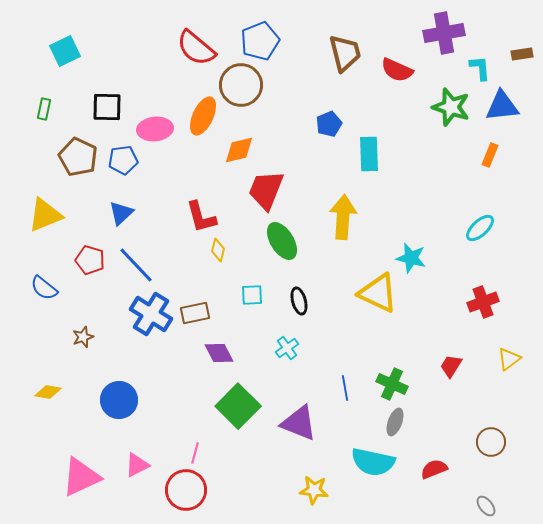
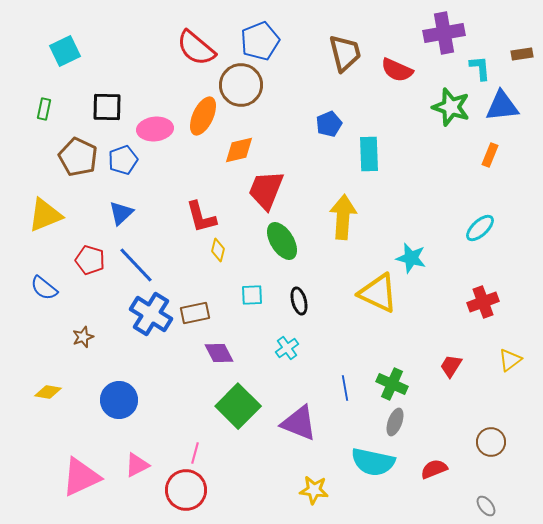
blue pentagon at (123, 160): rotated 12 degrees counterclockwise
yellow triangle at (509, 359): moved 1 px right, 1 px down
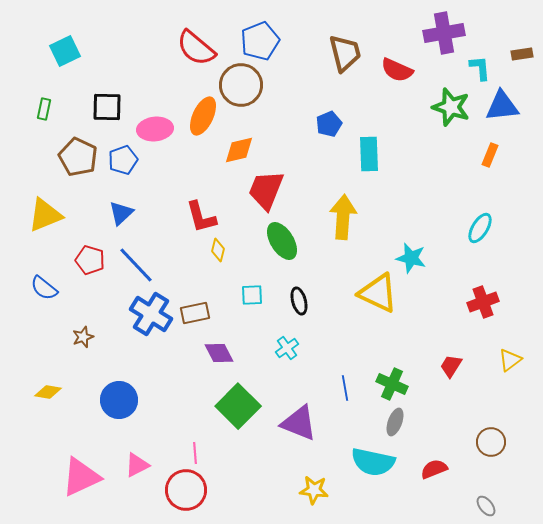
cyan ellipse at (480, 228): rotated 16 degrees counterclockwise
pink line at (195, 453): rotated 20 degrees counterclockwise
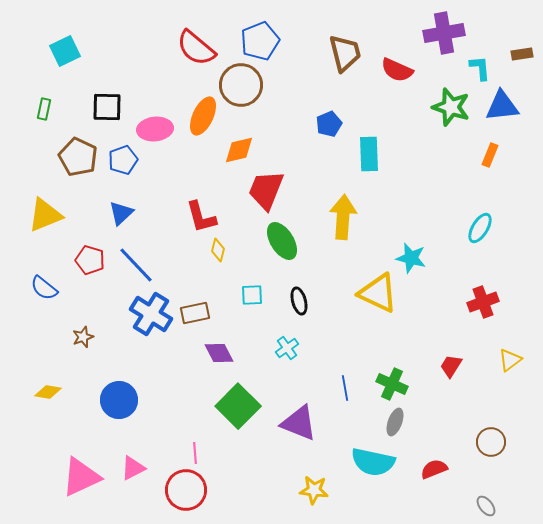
pink triangle at (137, 465): moved 4 px left, 3 px down
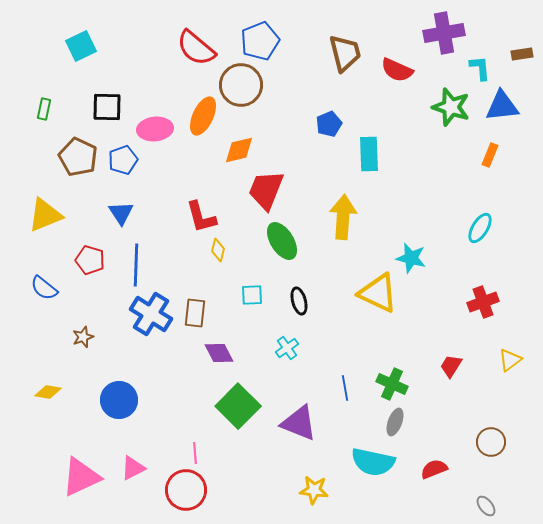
cyan square at (65, 51): moved 16 px right, 5 px up
blue triangle at (121, 213): rotated 20 degrees counterclockwise
blue line at (136, 265): rotated 45 degrees clockwise
brown rectangle at (195, 313): rotated 72 degrees counterclockwise
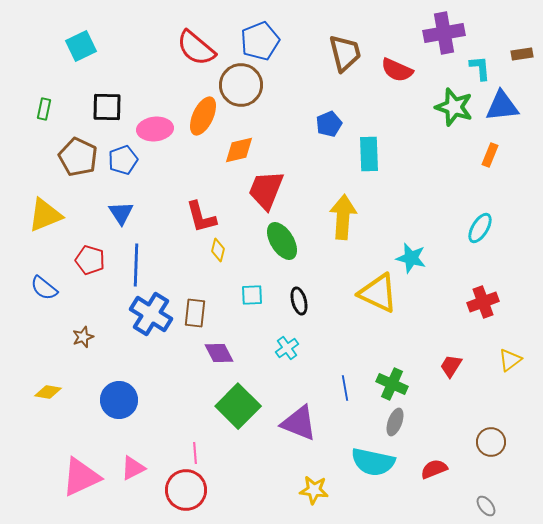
green star at (451, 107): moved 3 px right
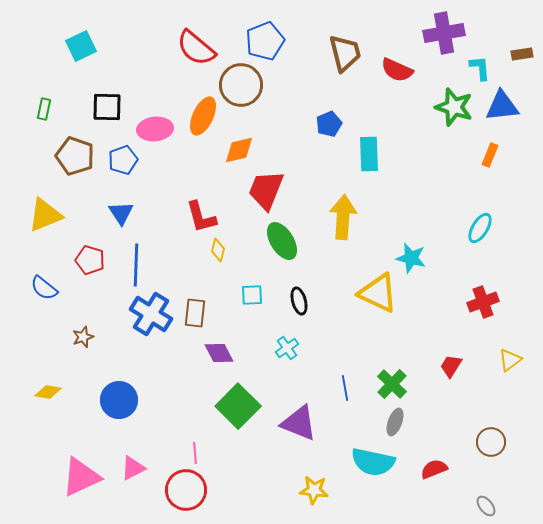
blue pentagon at (260, 41): moved 5 px right
brown pentagon at (78, 157): moved 3 px left, 1 px up; rotated 6 degrees counterclockwise
green cross at (392, 384): rotated 20 degrees clockwise
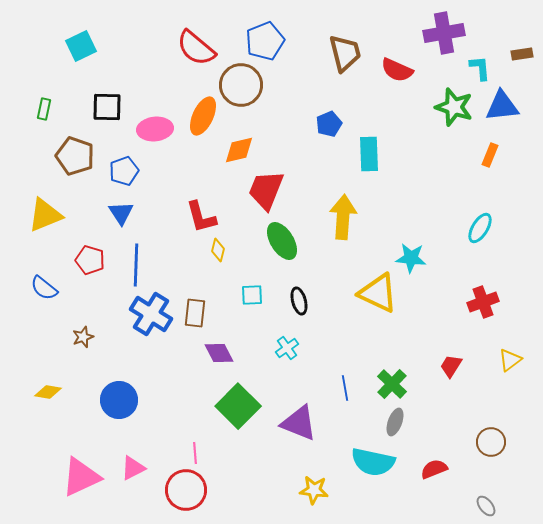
blue pentagon at (123, 160): moved 1 px right, 11 px down
cyan star at (411, 258): rotated 8 degrees counterclockwise
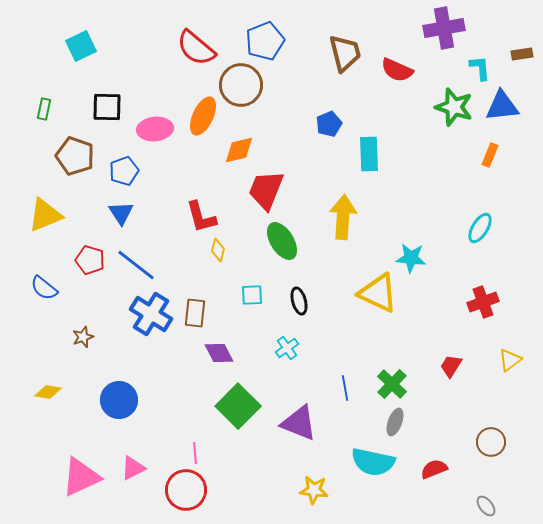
purple cross at (444, 33): moved 5 px up
blue line at (136, 265): rotated 54 degrees counterclockwise
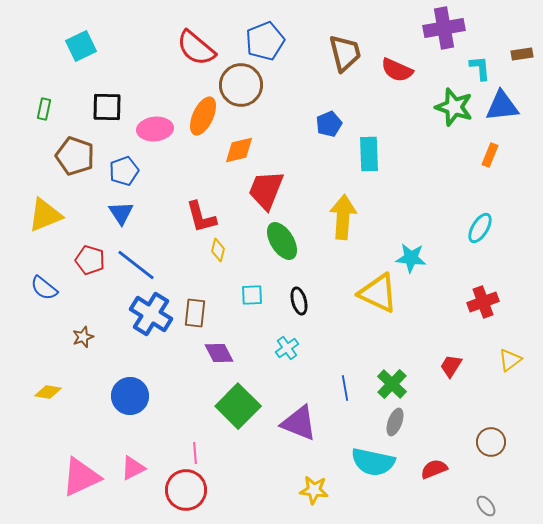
blue circle at (119, 400): moved 11 px right, 4 px up
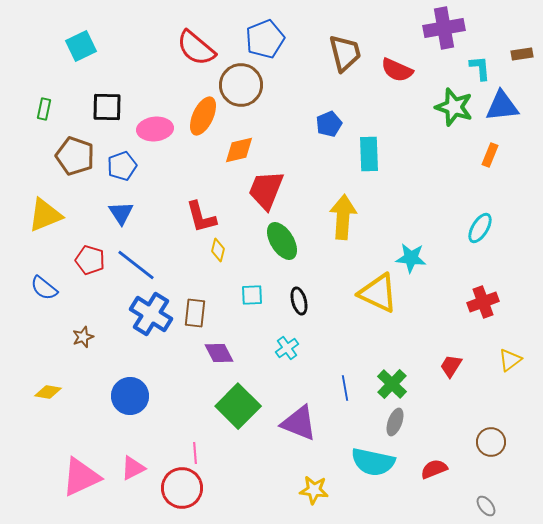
blue pentagon at (265, 41): moved 2 px up
blue pentagon at (124, 171): moved 2 px left, 5 px up
red circle at (186, 490): moved 4 px left, 2 px up
